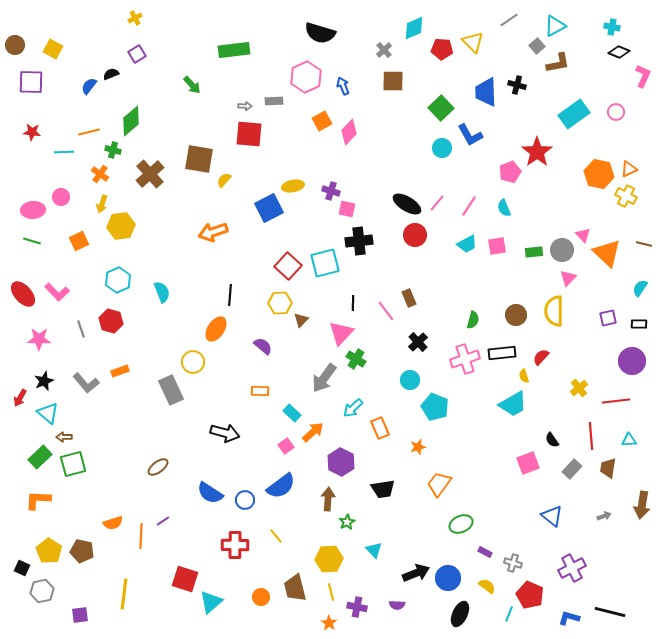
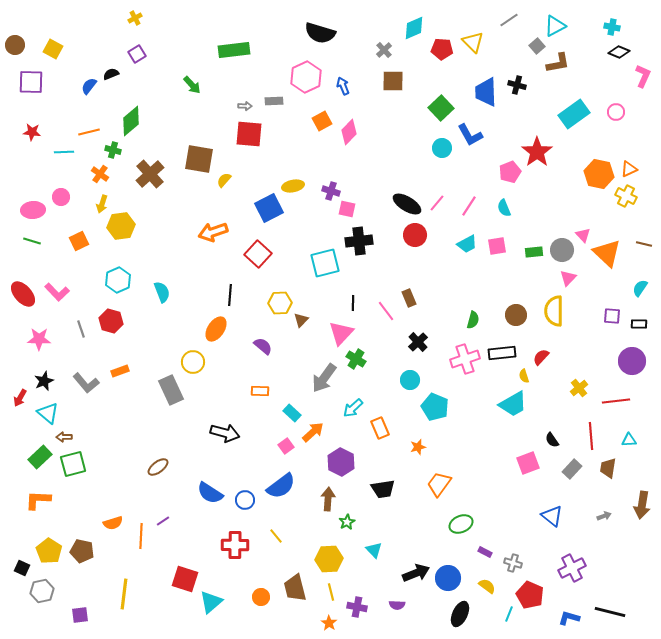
red square at (288, 266): moved 30 px left, 12 px up
purple square at (608, 318): moved 4 px right, 2 px up; rotated 18 degrees clockwise
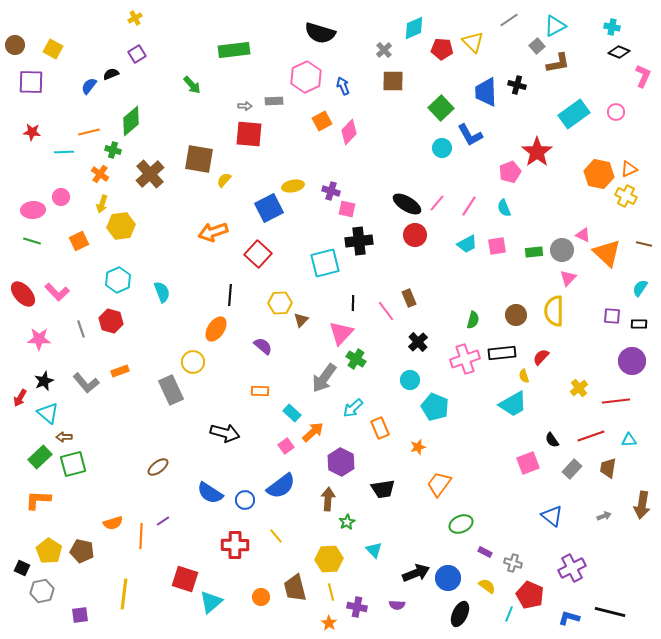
pink triangle at (583, 235): rotated 21 degrees counterclockwise
red line at (591, 436): rotated 76 degrees clockwise
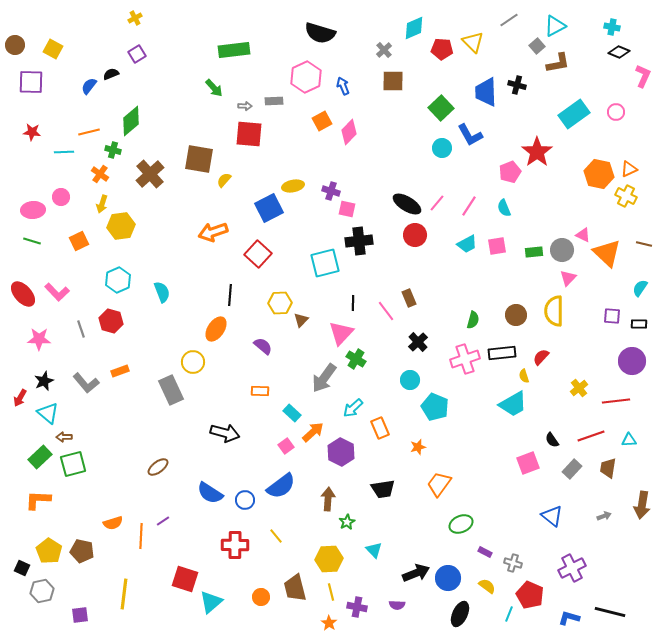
green arrow at (192, 85): moved 22 px right, 3 px down
purple hexagon at (341, 462): moved 10 px up
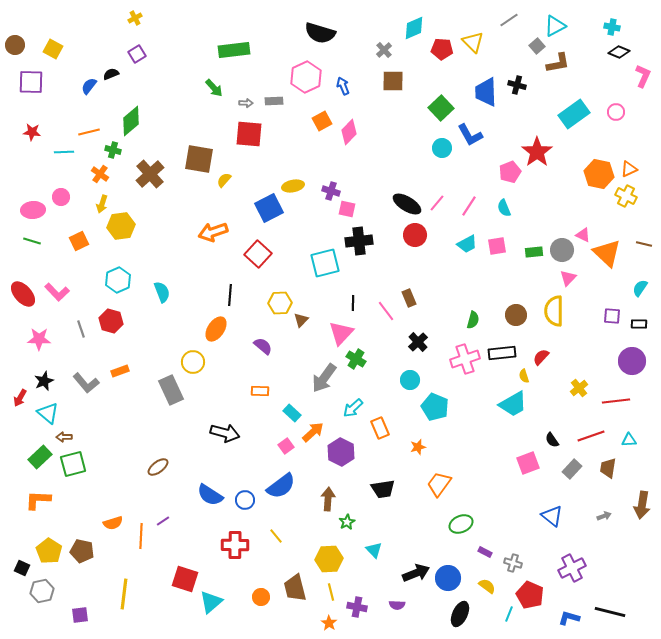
gray arrow at (245, 106): moved 1 px right, 3 px up
blue semicircle at (210, 493): moved 2 px down
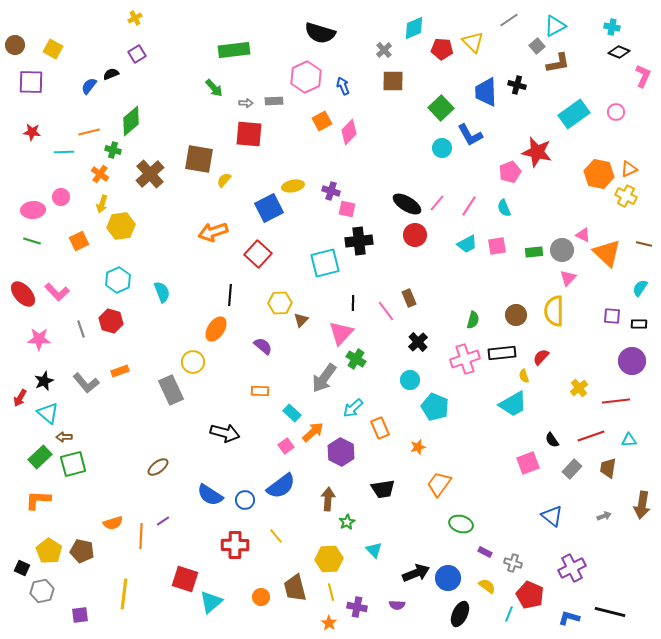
red star at (537, 152): rotated 24 degrees counterclockwise
green ellipse at (461, 524): rotated 40 degrees clockwise
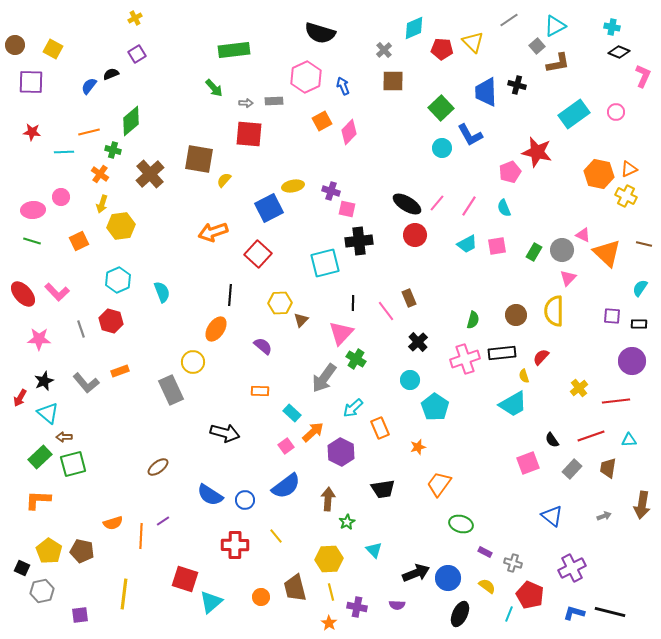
green rectangle at (534, 252): rotated 54 degrees counterclockwise
cyan pentagon at (435, 407): rotated 12 degrees clockwise
blue semicircle at (281, 486): moved 5 px right
blue L-shape at (569, 618): moved 5 px right, 5 px up
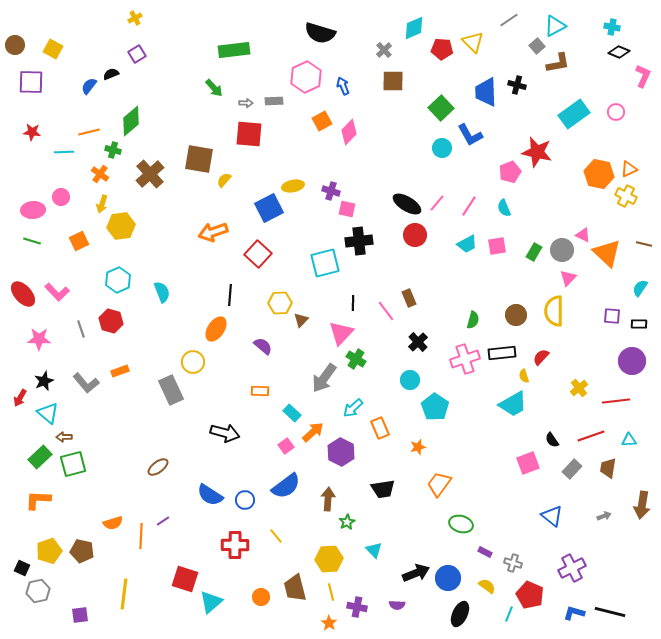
yellow pentagon at (49, 551): rotated 20 degrees clockwise
gray hexagon at (42, 591): moved 4 px left
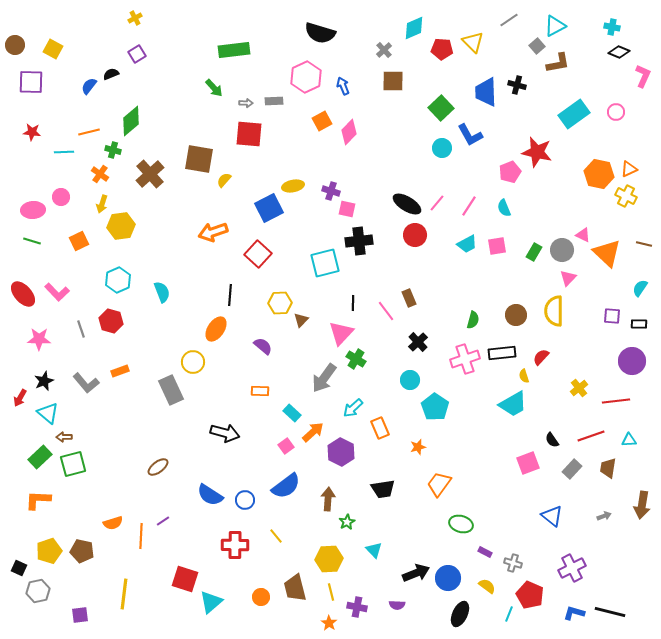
black square at (22, 568): moved 3 px left
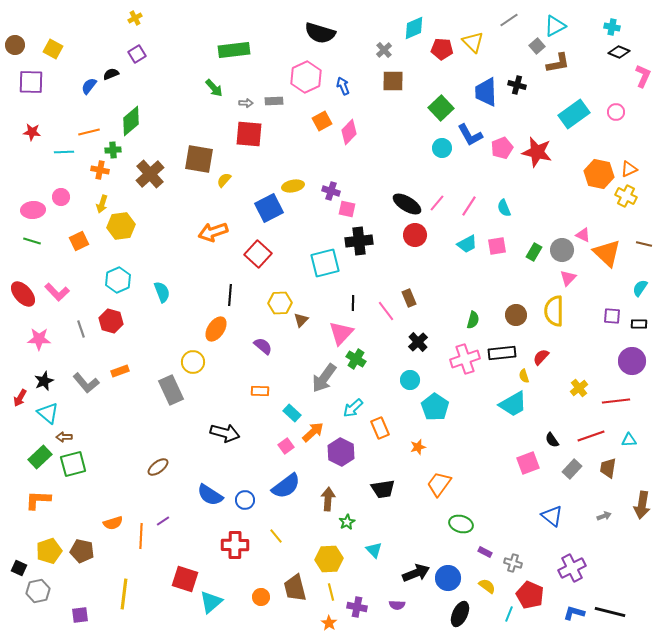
green cross at (113, 150): rotated 21 degrees counterclockwise
pink pentagon at (510, 172): moved 8 px left, 24 px up
orange cross at (100, 174): moved 4 px up; rotated 24 degrees counterclockwise
